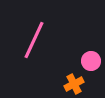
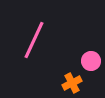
orange cross: moved 2 px left, 1 px up
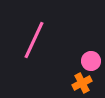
orange cross: moved 10 px right
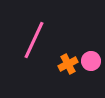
orange cross: moved 14 px left, 19 px up
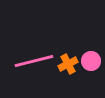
pink line: moved 21 px down; rotated 51 degrees clockwise
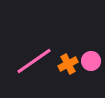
pink line: rotated 21 degrees counterclockwise
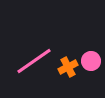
orange cross: moved 3 px down
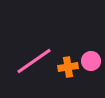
orange cross: rotated 18 degrees clockwise
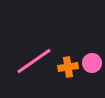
pink circle: moved 1 px right, 2 px down
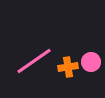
pink circle: moved 1 px left, 1 px up
